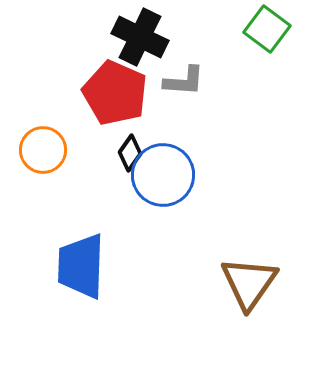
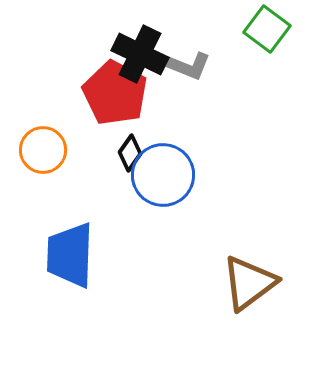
black cross: moved 17 px down
gray L-shape: moved 5 px right, 15 px up; rotated 18 degrees clockwise
red pentagon: rotated 4 degrees clockwise
blue trapezoid: moved 11 px left, 11 px up
brown triangle: rotated 18 degrees clockwise
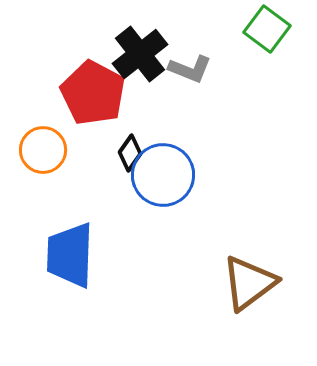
black cross: rotated 26 degrees clockwise
gray L-shape: moved 1 px right, 3 px down
red pentagon: moved 22 px left
